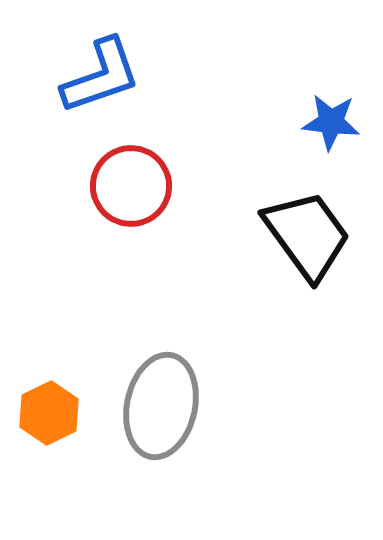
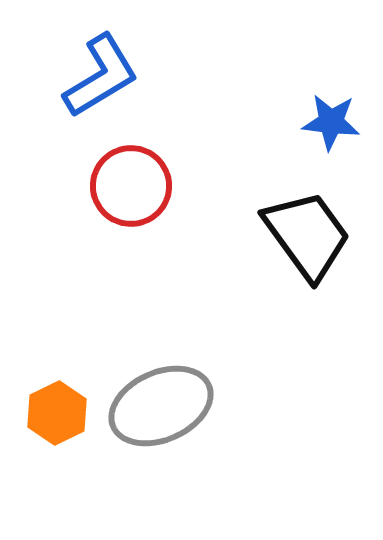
blue L-shape: rotated 12 degrees counterclockwise
gray ellipse: rotated 54 degrees clockwise
orange hexagon: moved 8 px right
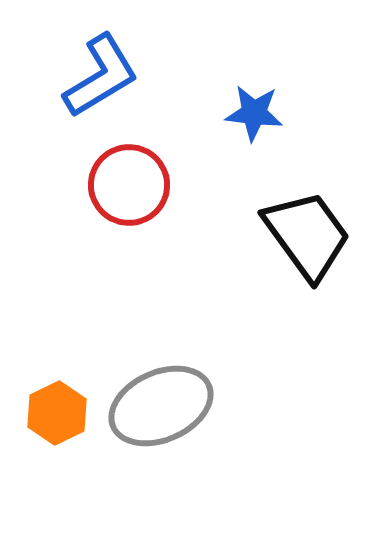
blue star: moved 77 px left, 9 px up
red circle: moved 2 px left, 1 px up
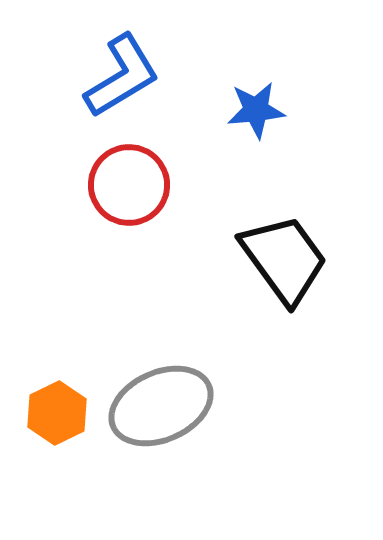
blue L-shape: moved 21 px right
blue star: moved 2 px right, 3 px up; rotated 12 degrees counterclockwise
black trapezoid: moved 23 px left, 24 px down
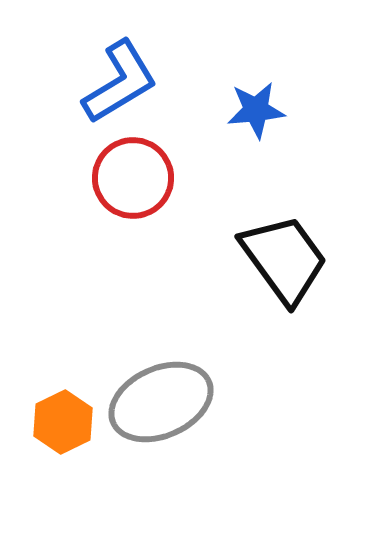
blue L-shape: moved 2 px left, 6 px down
red circle: moved 4 px right, 7 px up
gray ellipse: moved 4 px up
orange hexagon: moved 6 px right, 9 px down
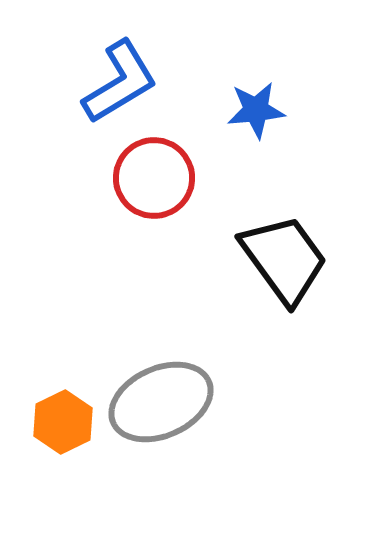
red circle: moved 21 px right
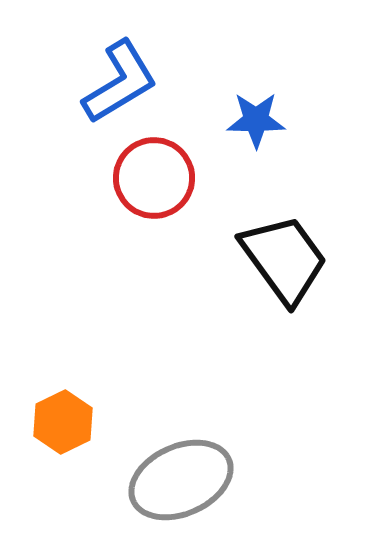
blue star: moved 10 px down; rotated 6 degrees clockwise
gray ellipse: moved 20 px right, 78 px down
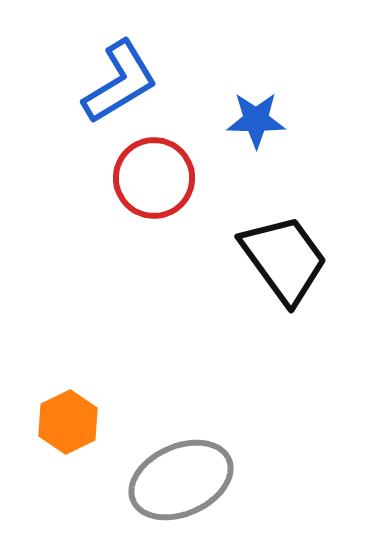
orange hexagon: moved 5 px right
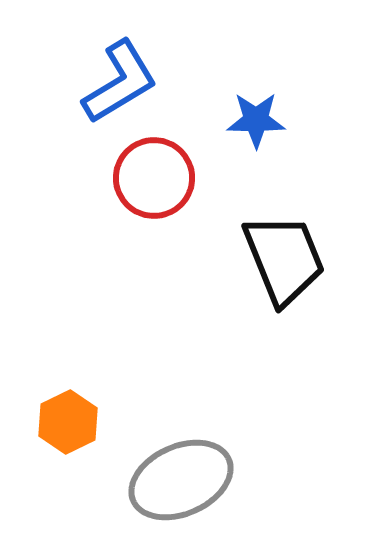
black trapezoid: rotated 14 degrees clockwise
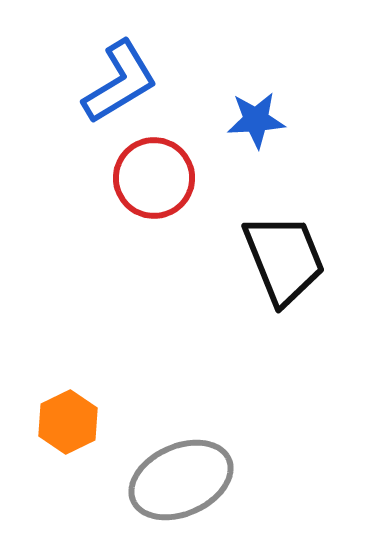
blue star: rotated 4 degrees counterclockwise
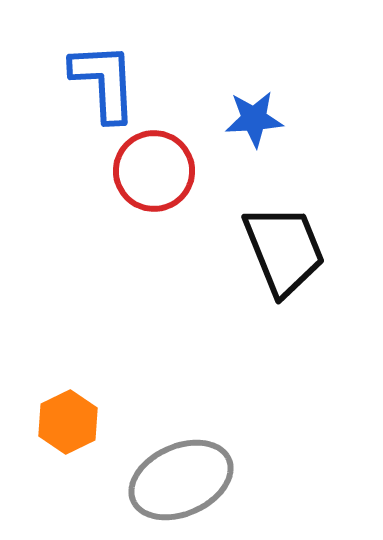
blue L-shape: moved 16 px left; rotated 62 degrees counterclockwise
blue star: moved 2 px left, 1 px up
red circle: moved 7 px up
black trapezoid: moved 9 px up
